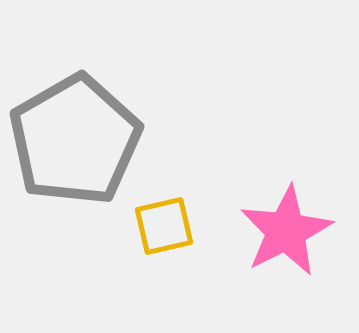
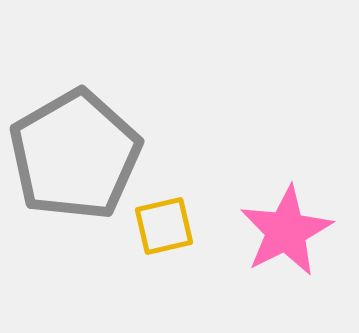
gray pentagon: moved 15 px down
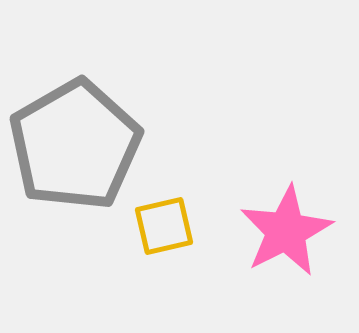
gray pentagon: moved 10 px up
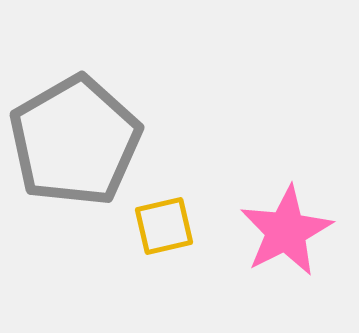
gray pentagon: moved 4 px up
